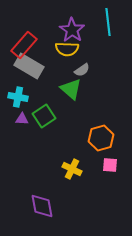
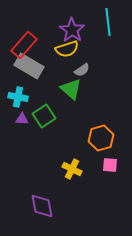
yellow semicircle: rotated 20 degrees counterclockwise
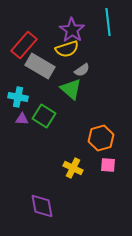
gray rectangle: moved 11 px right
green square: rotated 25 degrees counterclockwise
pink square: moved 2 px left
yellow cross: moved 1 px right, 1 px up
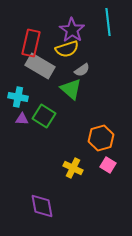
red rectangle: moved 7 px right, 2 px up; rotated 28 degrees counterclockwise
pink square: rotated 28 degrees clockwise
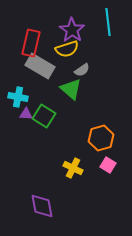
purple triangle: moved 4 px right, 5 px up
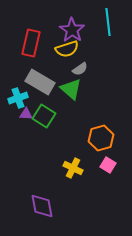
gray rectangle: moved 16 px down
gray semicircle: moved 2 px left, 1 px up
cyan cross: moved 1 px down; rotated 30 degrees counterclockwise
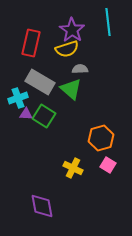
gray semicircle: rotated 147 degrees counterclockwise
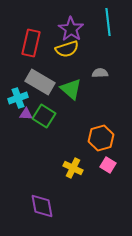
purple star: moved 1 px left, 1 px up
gray semicircle: moved 20 px right, 4 px down
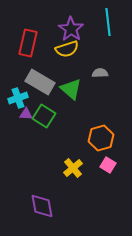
red rectangle: moved 3 px left
yellow cross: rotated 24 degrees clockwise
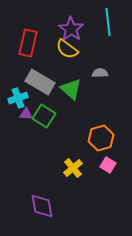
yellow semicircle: rotated 55 degrees clockwise
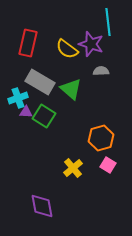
purple star: moved 20 px right, 15 px down; rotated 15 degrees counterclockwise
gray semicircle: moved 1 px right, 2 px up
purple triangle: moved 2 px up
